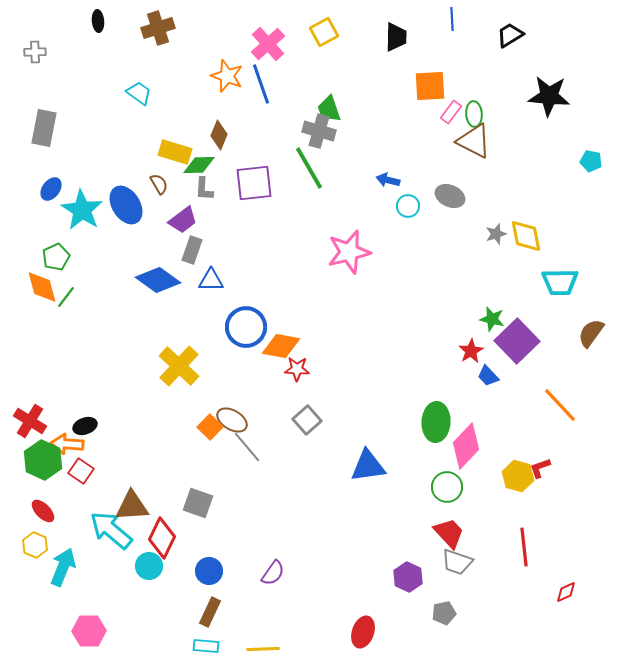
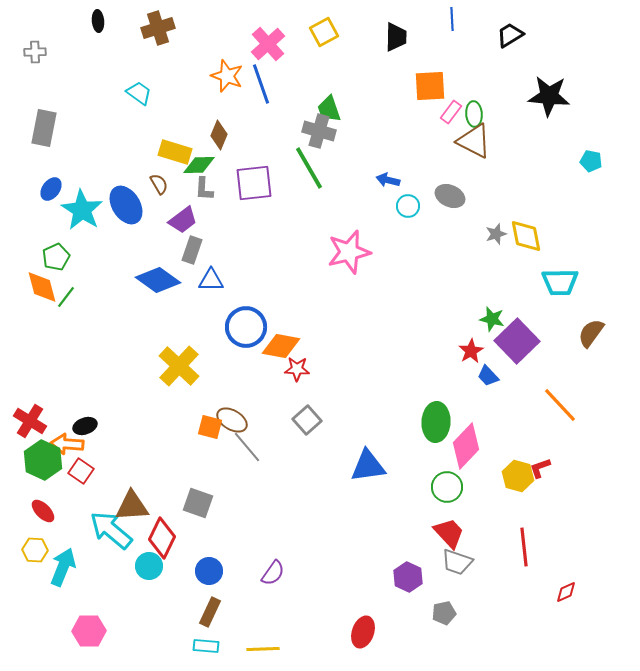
orange square at (210, 427): rotated 30 degrees counterclockwise
yellow hexagon at (35, 545): moved 5 px down; rotated 20 degrees counterclockwise
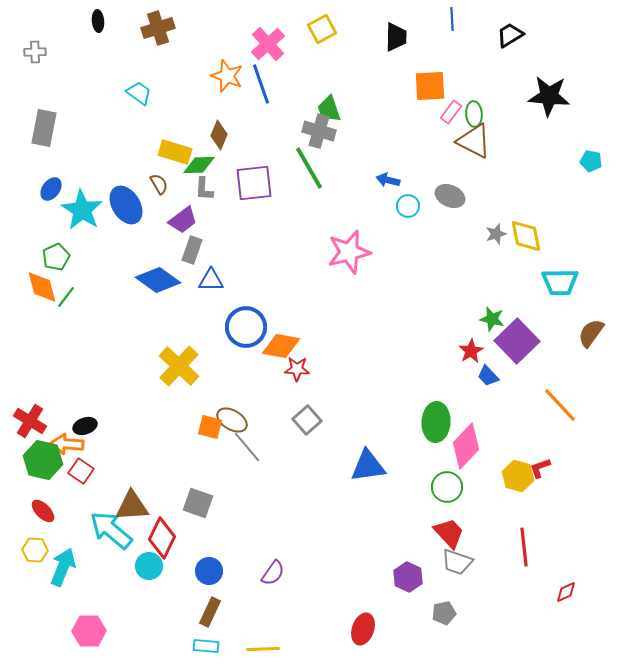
yellow square at (324, 32): moved 2 px left, 3 px up
green hexagon at (43, 460): rotated 12 degrees counterclockwise
red ellipse at (363, 632): moved 3 px up
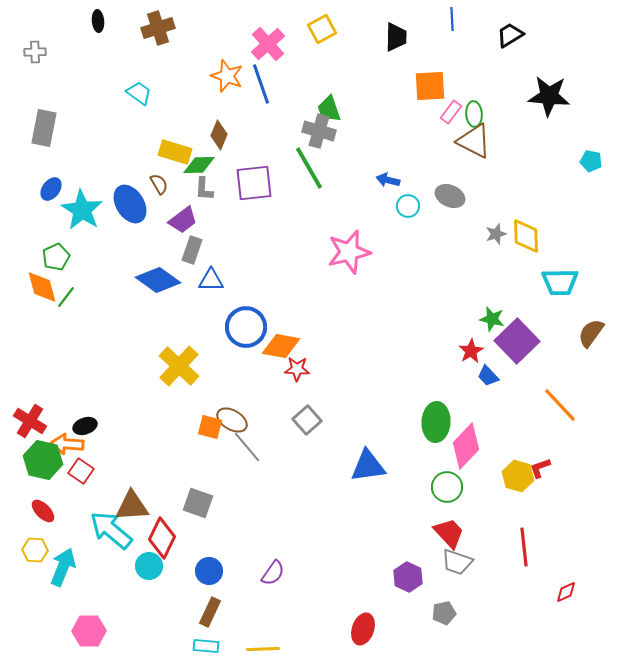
blue ellipse at (126, 205): moved 4 px right, 1 px up
yellow diamond at (526, 236): rotated 9 degrees clockwise
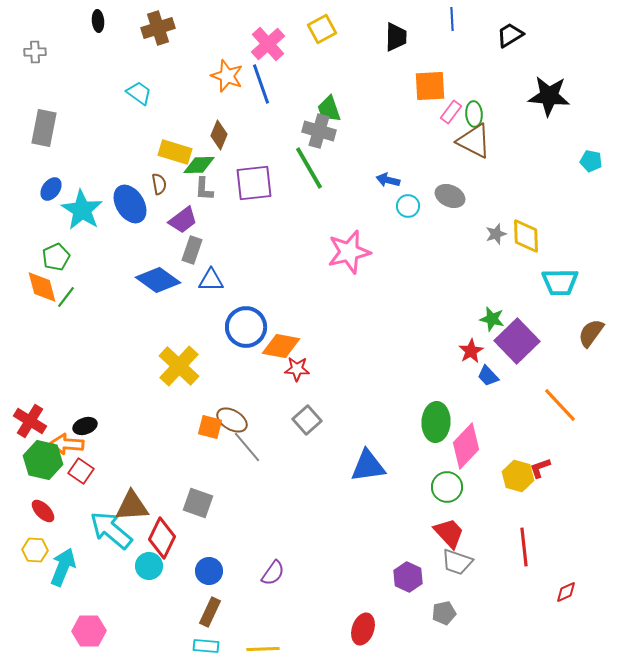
brown semicircle at (159, 184): rotated 20 degrees clockwise
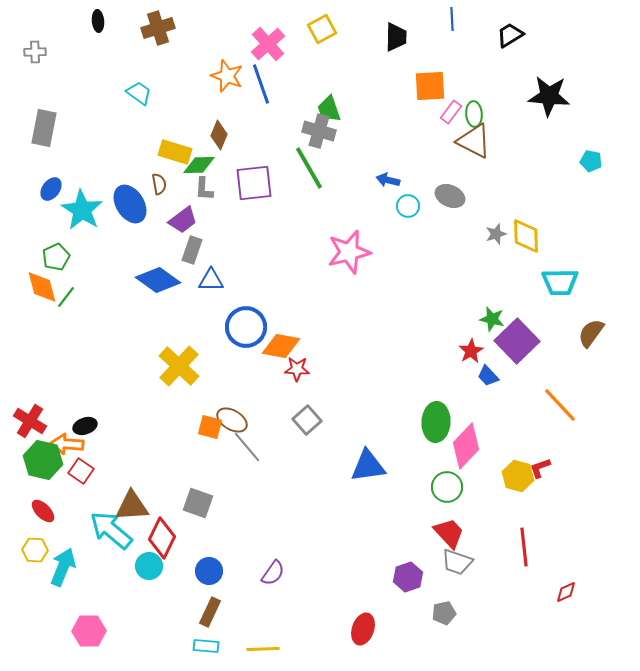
purple hexagon at (408, 577): rotated 16 degrees clockwise
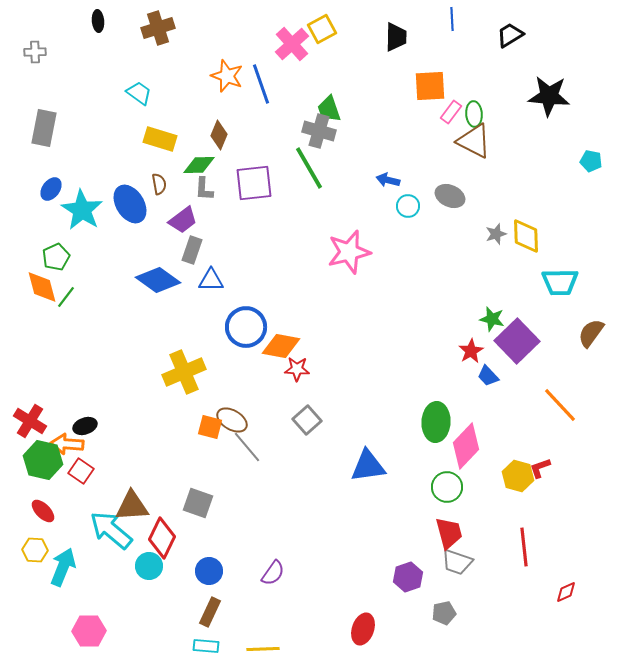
pink cross at (268, 44): moved 24 px right
yellow rectangle at (175, 152): moved 15 px left, 13 px up
yellow cross at (179, 366): moved 5 px right, 6 px down; rotated 24 degrees clockwise
red trapezoid at (449, 533): rotated 28 degrees clockwise
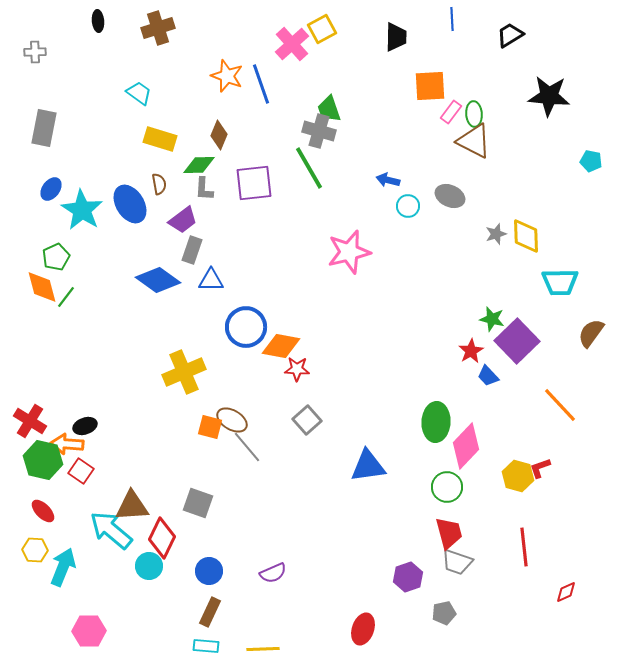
purple semicircle at (273, 573): rotated 32 degrees clockwise
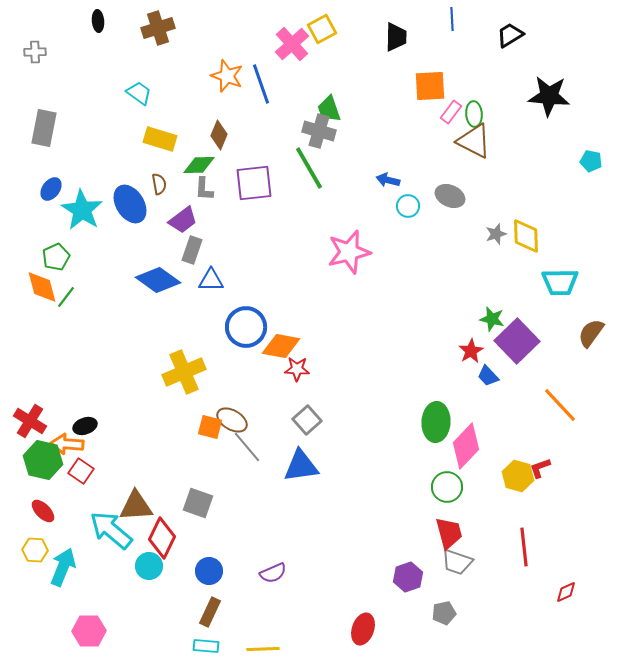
blue triangle at (368, 466): moved 67 px left
brown triangle at (132, 506): moved 4 px right
